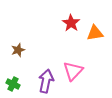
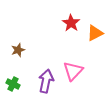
orange triangle: rotated 18 degrees counterclockwise
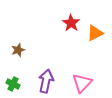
pink triangle: moved 9 px right, 12 px down
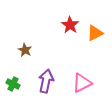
red star: moved 1 px left, 2 px down
brown star: moved 7 px right; rotated 24 degrees counterclockwise
pink triangle: rotated 20 degrees clockwise
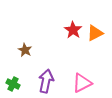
red star: moved 3 px right, 5 px down
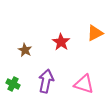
red star: moved 12 px left, 12 px down
pink triangle: moved 2 px right, 1 px down; rotated 45 degrees clockwise
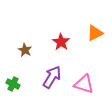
purple arrow: moved 6 px right, 4 px up; rotated 20 degrees clockwise
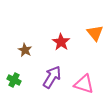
orange triangle: rotated 42 degrees counterclockwise
green cross: moved 1 px right, 4 px up
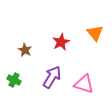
red star: rotated 12 degrees clockwise
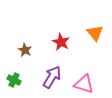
red star: rotated 18 degrees counterclockwise
